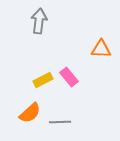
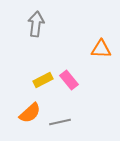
gray arrow: moved 3 px left, 3 px down
pink rectangle: moved 3 px down
gray line: rotated 10 degrees counterclockwise
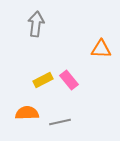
orange semicircle: moved 3 px left; rotated 140 degrees counterclockwise
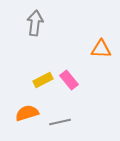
gray arrow: moved 1 px left, 1 px up
orange semicircle: rotated 15 degrees counterclockwise
